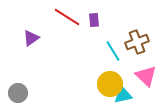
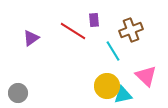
red line: moved 6 px right, 14 px down
brown cross: moved 6 px left, 12 px up
yellow circle: moved 3 px left, 2 px down
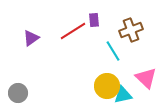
red line: rotated 64 degrees counterclockwise
pink triangle: moved 2 px down
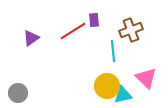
cyan line: rotated 25 degrees clockwise
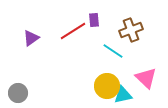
cyan line: rotated 50 degrees counterclockwise
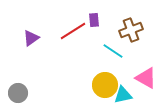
pink triangle: rotated 15 degrees counterclockwise
yellow circle: moved 2 px left, 1 px up
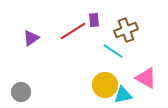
brown cross: moved 5 px left
gray circle: moved 3 px right, 1 px up
